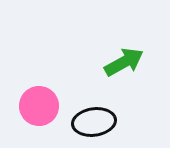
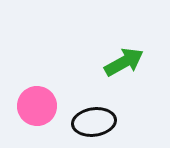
pink circle: moved 2 px left
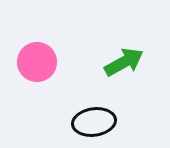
pink circle: moved 44 px up
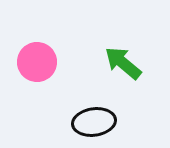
green arrow: moved 1 px left, 1 px down; rotated 111 degrees counterclockwise
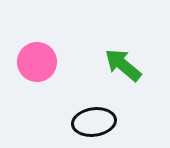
green arrow: moved 2 px down
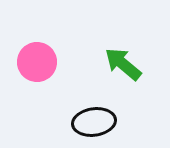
green arrow: moved 1 px up
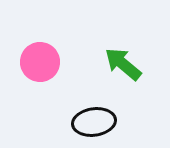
pink circle: moved 3 px right
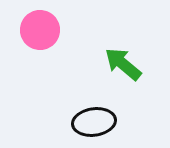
pink circle: moved 32 px up
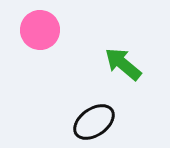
black ellipse: rotated 27 degrees counterclockwise
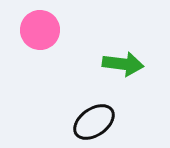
green arrow: rotated 147 degrees clockwise
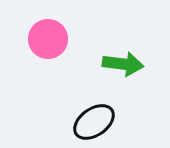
pink circle: moved 8 px right, 9 px down
